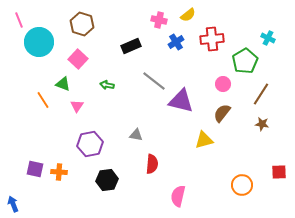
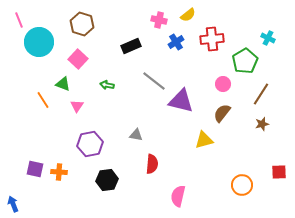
brown star: rotated 24 degrees counterclockwise
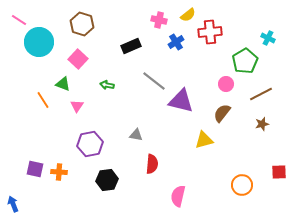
pink line: rotated 35 degrees counterclockwise
red cross: moved 2 px left, 7 px up
pink circle: moved 3 px right
brown line: rotated 30 degrees clockwise
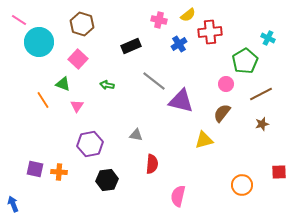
blue cross: moved 3 px right, 2 px down
